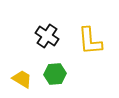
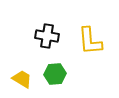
black cross: rotated 25 degrees counterclockwise
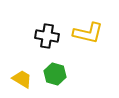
yellow L-shape: moved 2 px left, 8 px up; rotated 72 degrees counterclockwise
green hexagon: rotated 20 degrees clockwise
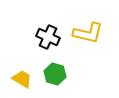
black cross: moved 1 px right, 1 px down; rotated 15 degrees clockwise
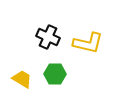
yellow L-shape: moved 10 px down
green hexagon: rotated 15 degrees counterclockwise
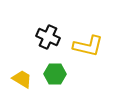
yellow L-shape: moved 3 px down
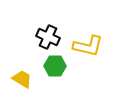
green hexagon: moved 8 px up
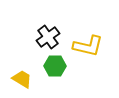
black cross: rotated 30 degrees clockwise
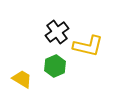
black cross: moved 9 px right, 5 px up
green hexagon: rotated 25 degrees counterclockwise
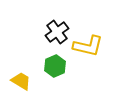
yellow trapezoid: moved 1 px left, 2 px down
